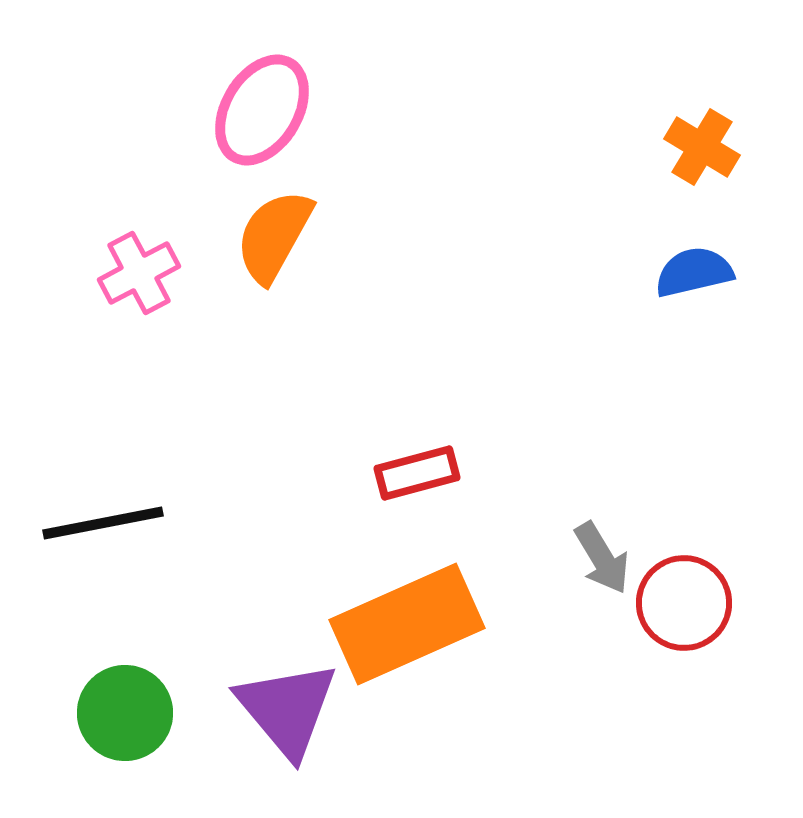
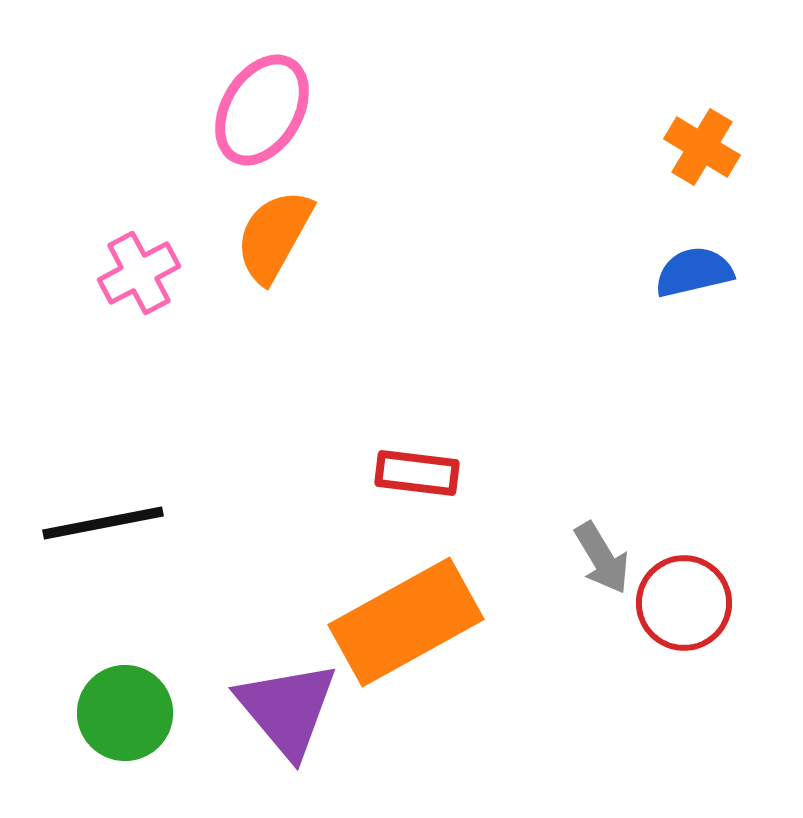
red rectangle: rotated 22 degrees clockwise
orange rectangle: moved 1 px left, 2 px up; rotated 5 degrees counterclockwise
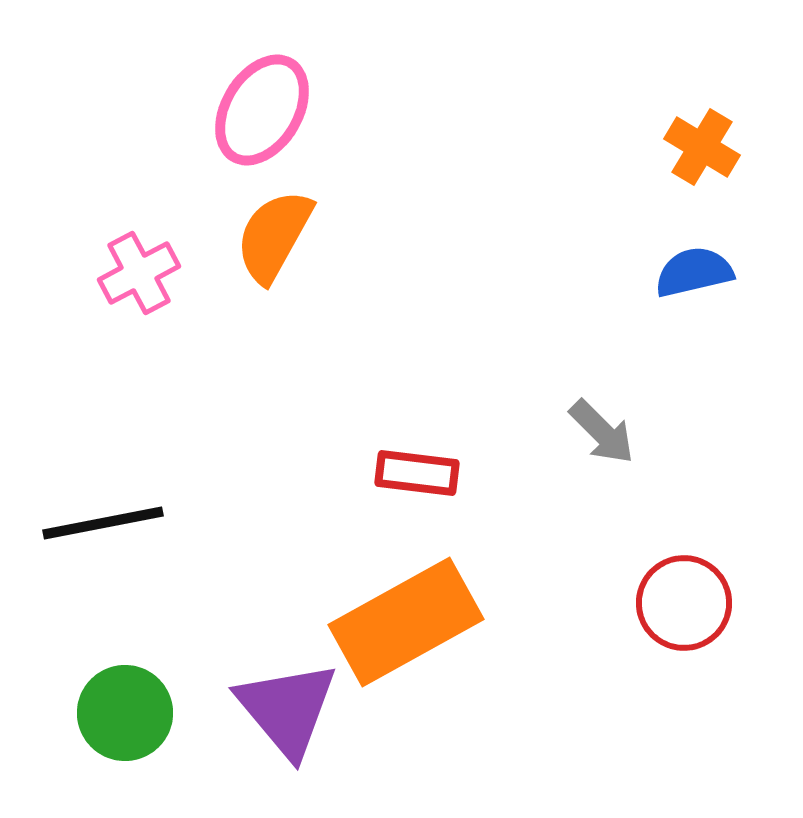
gray arrow: moved 126 px up; rotated 14 degrees counterclockwise
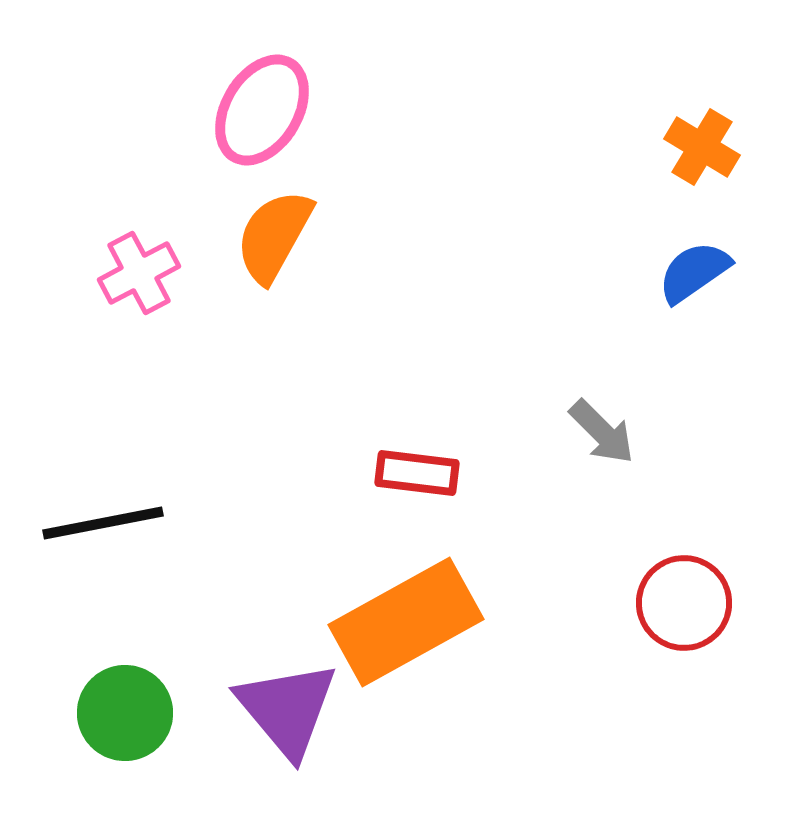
blue semicircle: rotated 22 degrees counterclockwise
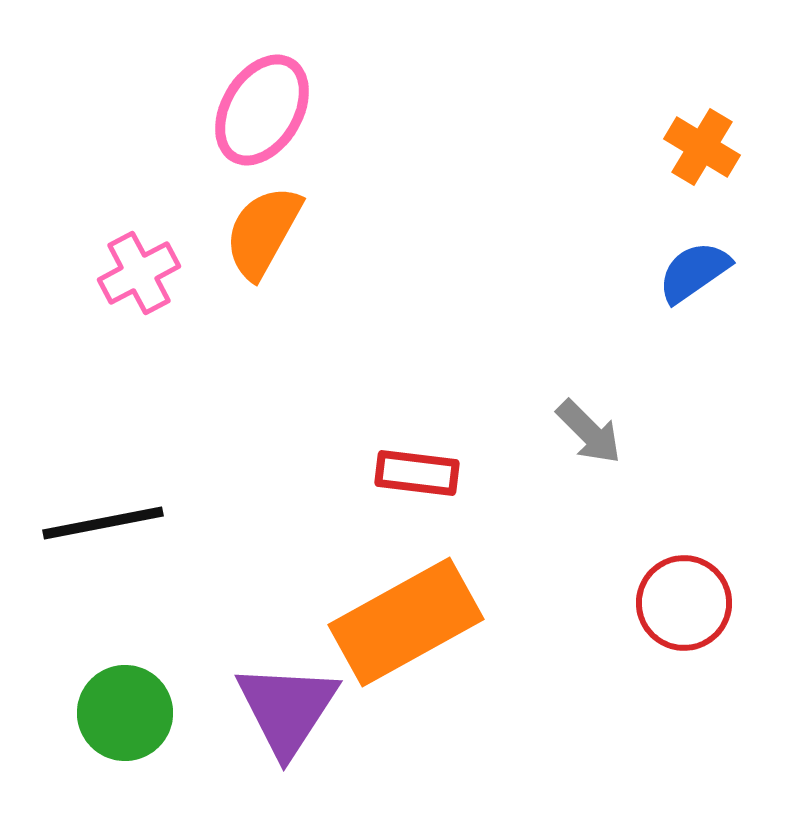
orange semicircle: moved 11 px left, 4 px up
gray arrow: moved 13 px left
purple triangle: rotated 13 degrees clockwise
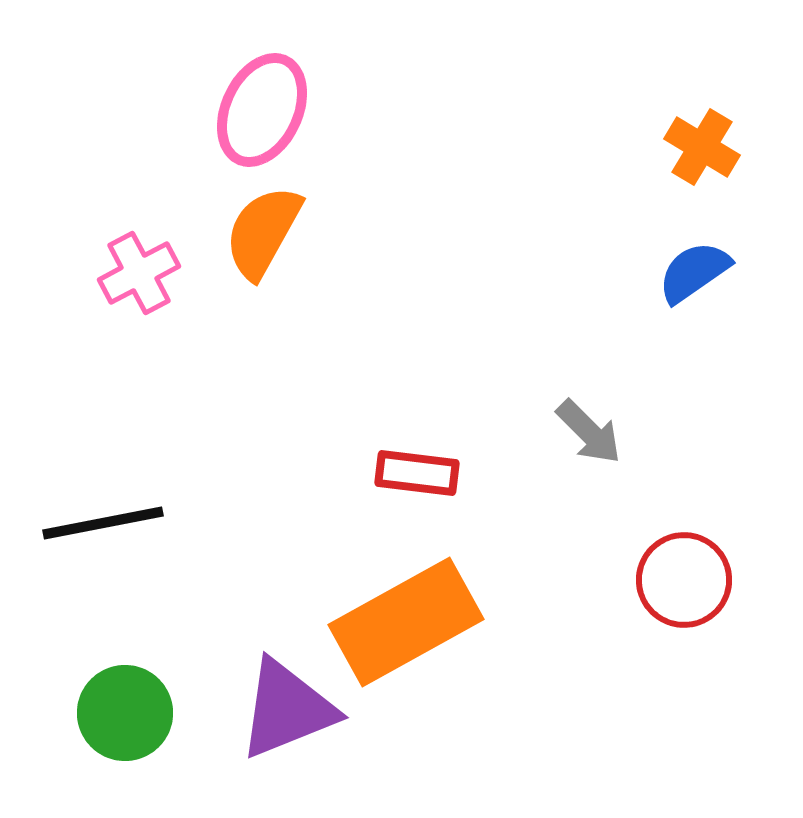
pink ellipse: rotated 6 degrees counterclockwise
red circle: moved 23 px up
purple triangle: rotated 35 degrees clockwise
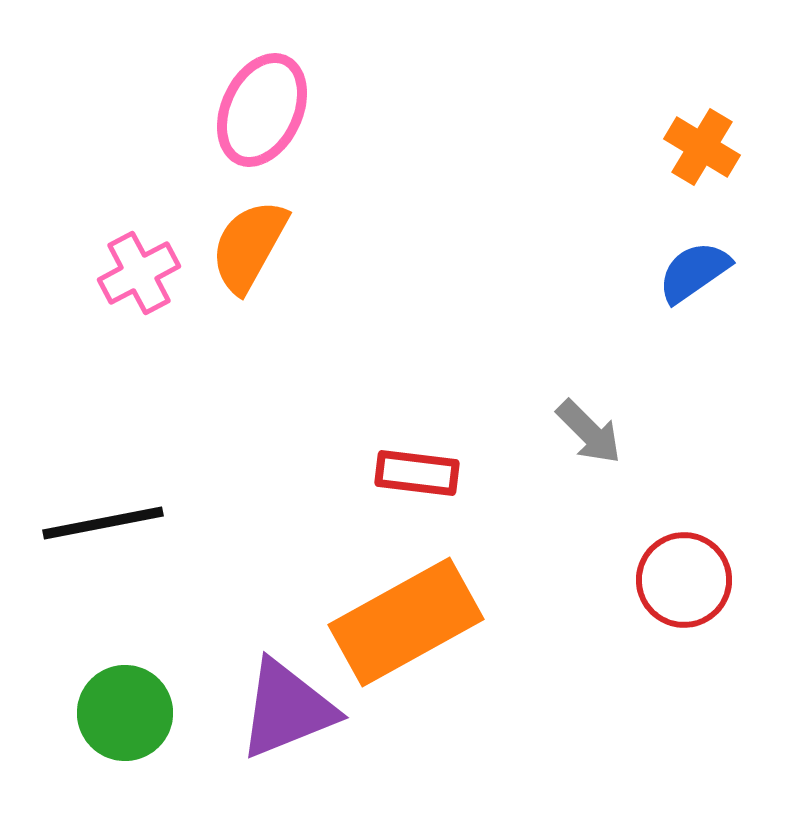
orange semicircle: moved 14 px left, 14 px down
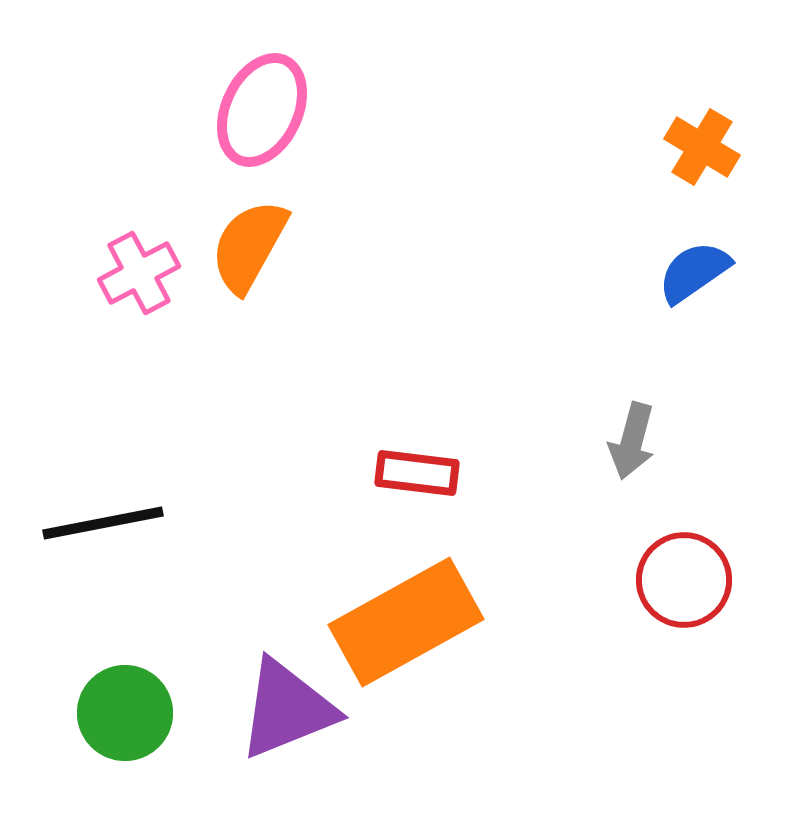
gray arrow: moved 43 px right, 9 px down; rotated 60 degrees clockwise
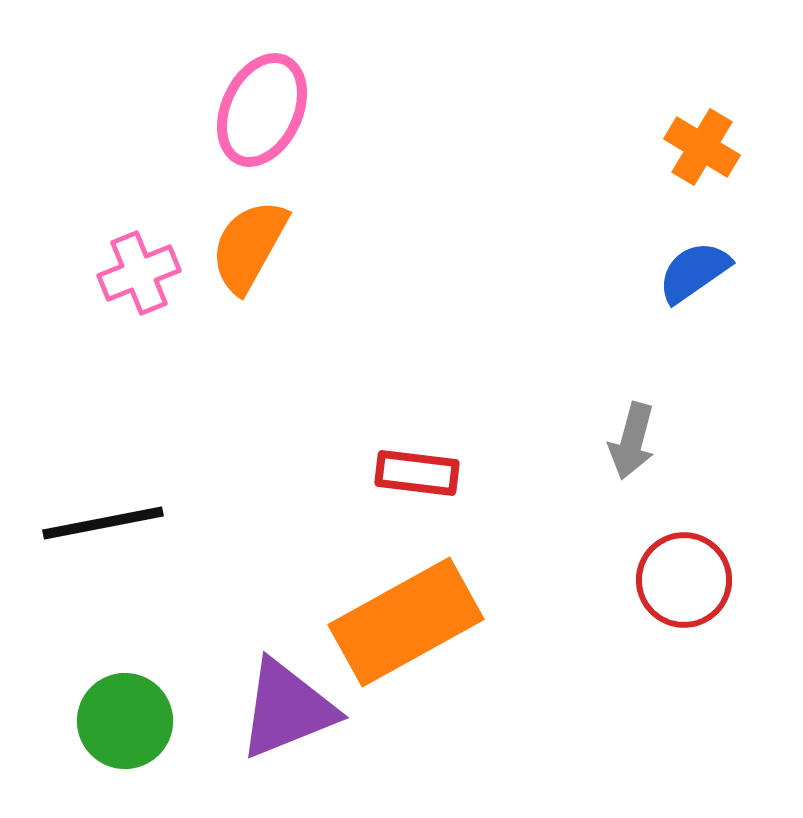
pink cross: rotated 6 degrees clockwise
green circle: moved 8 px down
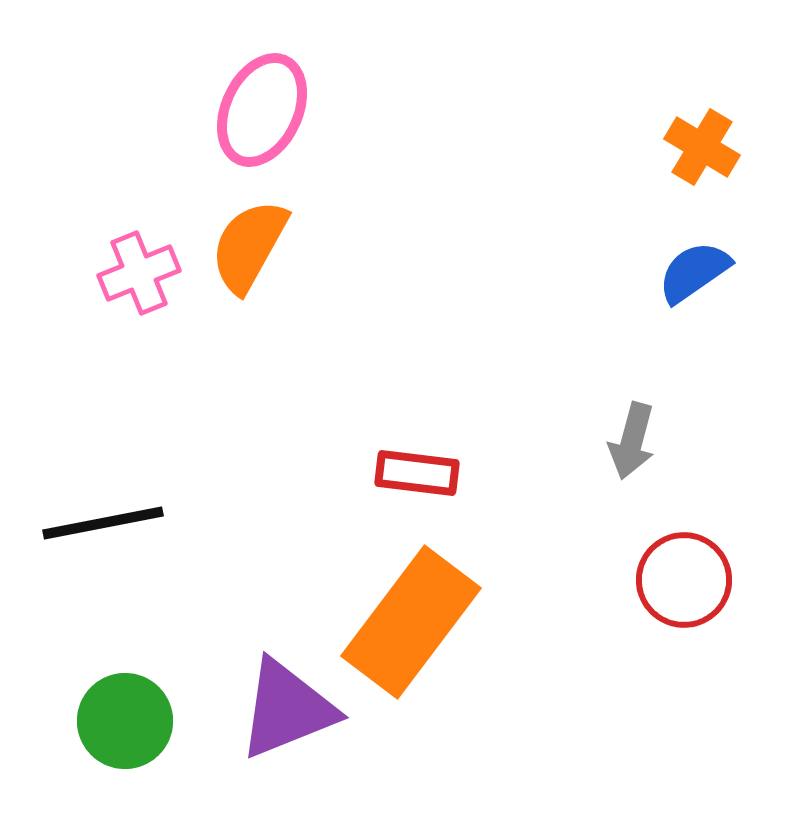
orange rectangle: moved 5 px right; rotated 24 degrees counterclockwise
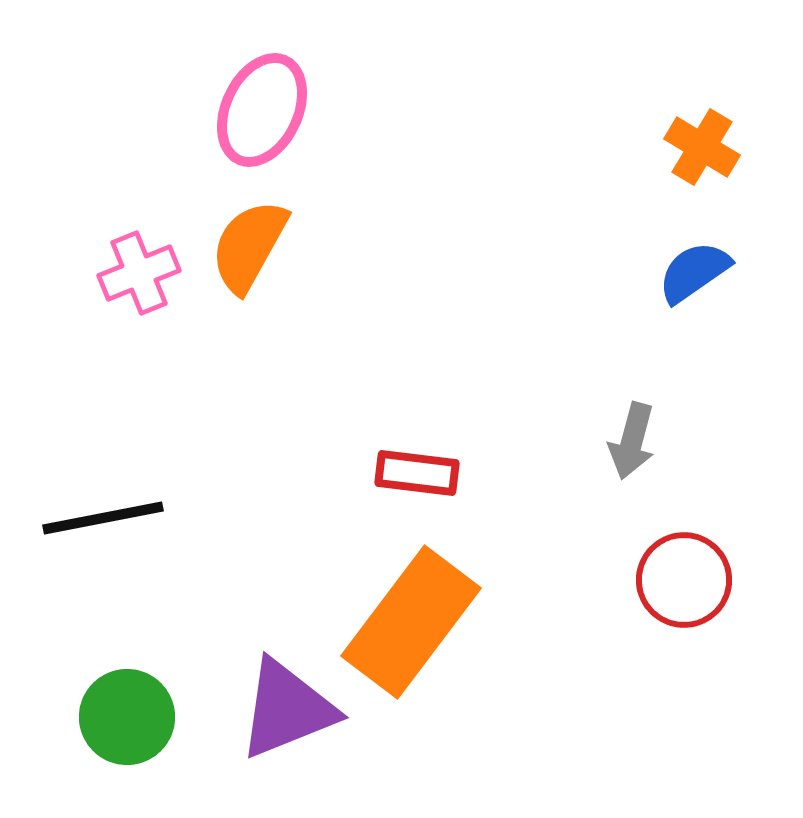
black line: moved 5 px up
green circle: moved 2 px right, 4 px up
